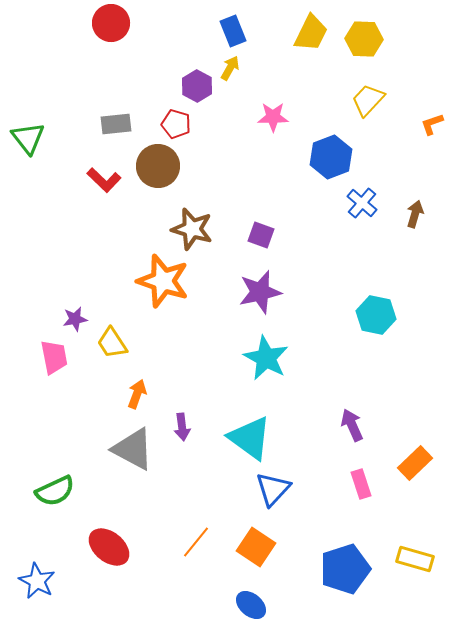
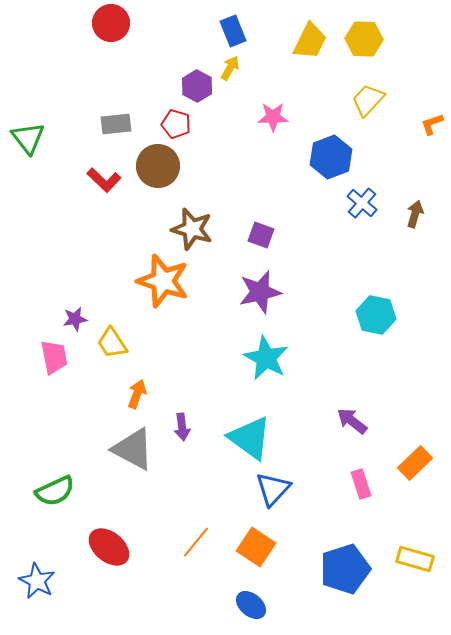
yellow trapezoid at (311, 33): moved 1 px left, 8 px down
purple arrow at (352, 425): moved 4 px up; rotated 28 degrees counterclockwise
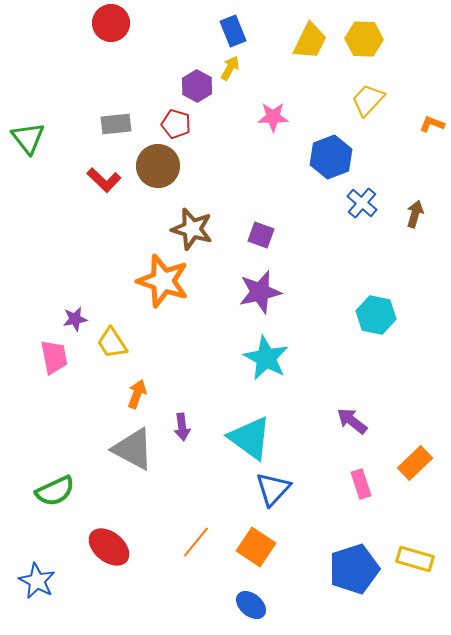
orange L-shape at (432, 124): rotated 40 degrees clockwise
blue pentagon at (345, 569): moved 9 px right
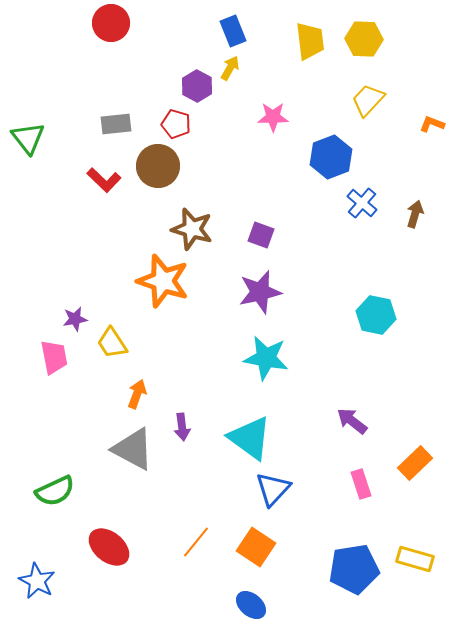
yellow trapezoid at (310, 41): rotated 33 degrees counterclockwise
cyan star at (266, 358): rotated 18 degrees counterclockwise
blue pentagon at (354, 569): rotated 9 degrees clockwise
